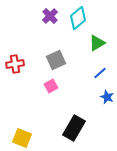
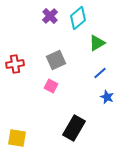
pink square: rotated 32 degrees counterclockwise
yellow square: moved 5 px left; rotated 12 degrees counterclockwise
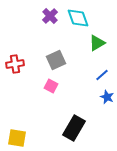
cyan diamond: rotated 70 degrees counterclockwise
blue line: moved 2 px right, 2 px down
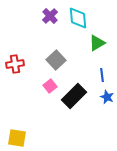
cyan diamond: rotated 15 degrees clockwise
gray square: rotated 18 degrees counterclockwise
blue line: rotated 56 degrees counterclockwise
pink square: moved 1 px left; rotated 24 degrees clockwise
black rectangle: moved 32 px up; rotated 15 degrees clockwise
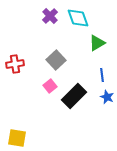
cyan diamond: rotated 15 degrees counterclockwise
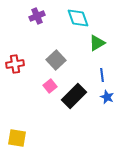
purple cross: moved 13 px left; rotated 21 degrees clockwise
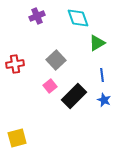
blue star: moved 3 px left, 3 px down
yellow square: rotated 24 degrees counterclockwise
